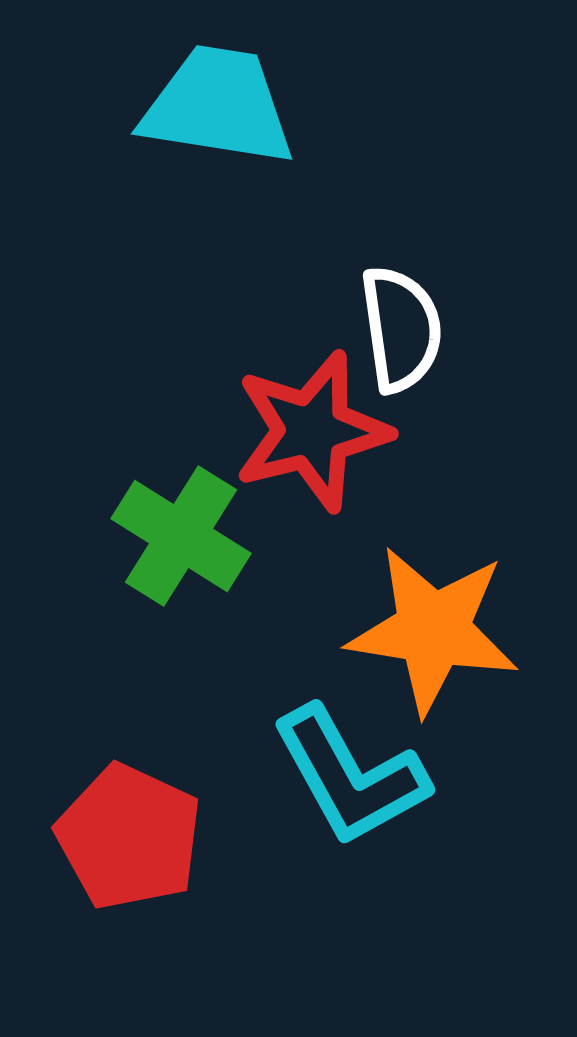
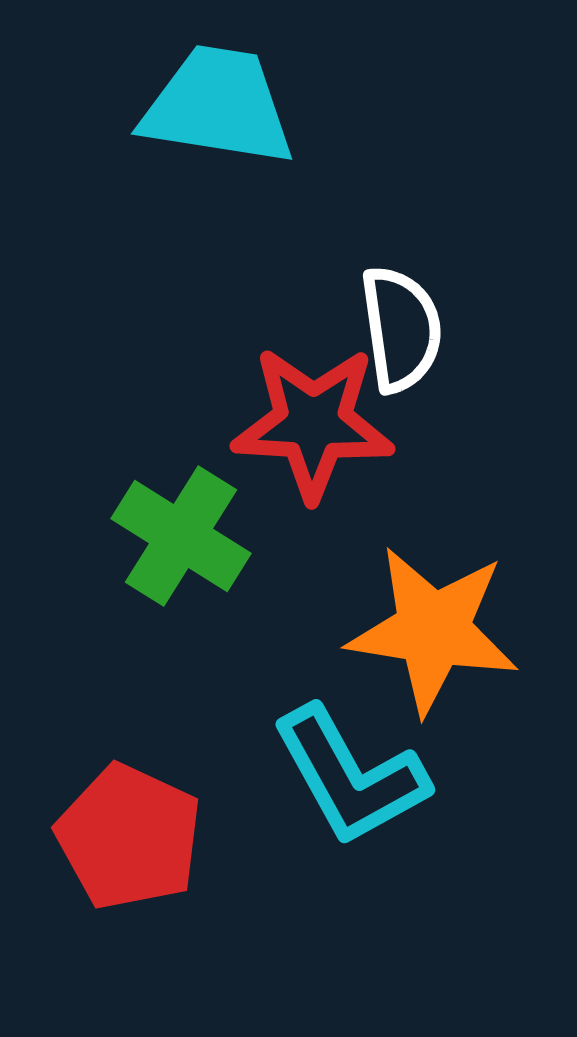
red star: moved 1 px right, 8 px up; rotated 17 degrees clockwise
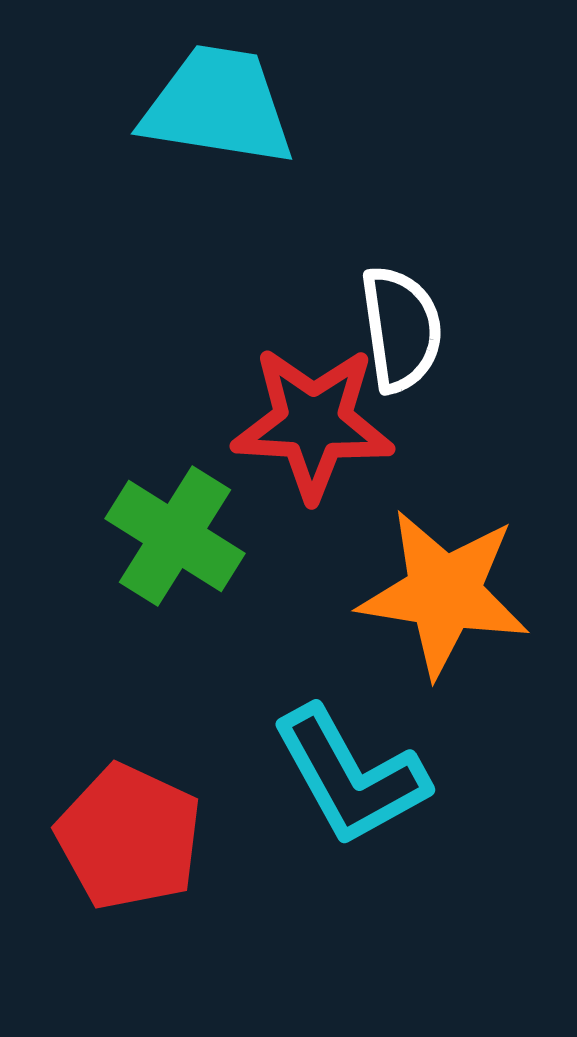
green cross: moved 6 px left
orange star: moved 11 px right, 37 px up
